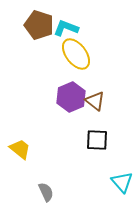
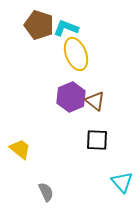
yellow ellipse: rotated 16 degrees clockwise
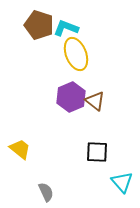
black square: moved 12 px down
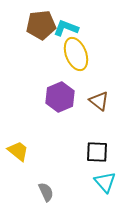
brown pentagon: moved 2 px right; rotated 24 degrees counterclockwise
purple hexagon: moved 11 px left
brown triangle: moved 4 px right
yellow trapezoid: moved 2 px left, 2 px down
cyan triangle: moved 17 px left
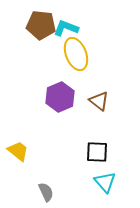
brown pentagon: rotated 12 degrees clockwise
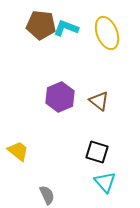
yellow ellipse: moved 31 px right, 21 px up
black square: rotated 15 degrees clockwise
gray semicircle: moved 1 px right, 3 px down
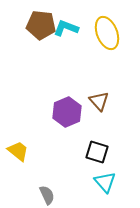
purple hexagon: moved 7 px right, 15 px down
brown triangle: rotated 10 degrees clockwise
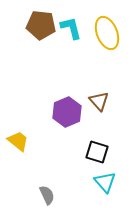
cyan L-shape: moved 5 px right; rotated 55 degrees clockwise
yellow trapezoid: moved 10 px up
